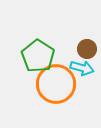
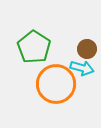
green pentagon: moved 4 px left, 9 px up
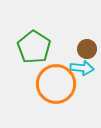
cyan arrow: rotated 10 degrees counterclockwise
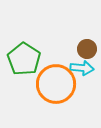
green pentagon: moved 10 px left, 12 px down
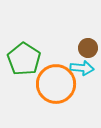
brown circle: moved 1 px right, 1 px up
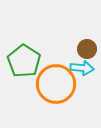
brown circle: moved 1 px left, 1 px down
green pentagon: moved 2 px down
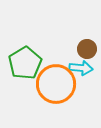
green pentagon: moved 1 px right, 2 px down; rotated 8 degrees clockwise
cyan arrow: moved 1 px left
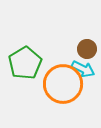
cyan arrow: moved 2 px right, 1 px down; rotated 20 degrees clockwise
orange circle: moved 7 px right
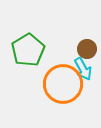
green pentagon: moved 3 px right, 13 px up
cyan arrow: rotated 35 degrees clockwise
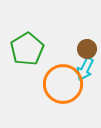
green pentagon: moved 1 px left, 1 px up
cyan arrow: moved 2 px right; rotated 55 degrees clockwise
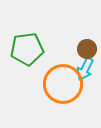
green pentagon: rotated 24 degrees clockwise
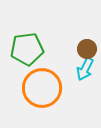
orange circle: moved 21 px left, 4 px down
